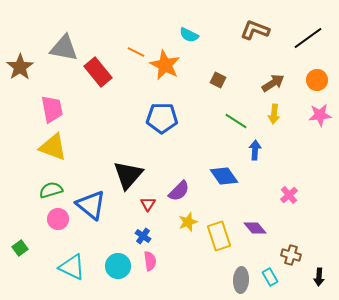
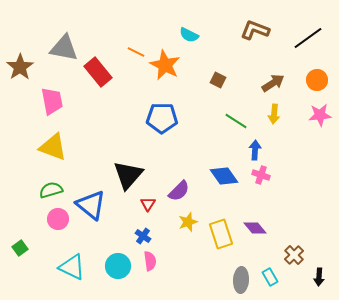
pink trapezoid: moved 8 px up
pink cross: moved 28 px left, 20 px up; rotated 30 degrees counterclockwise
yellow rectangle: moved 2 px right, 2 px up
brown cross: moved 3 px right; rotated 30 degrees clockwise
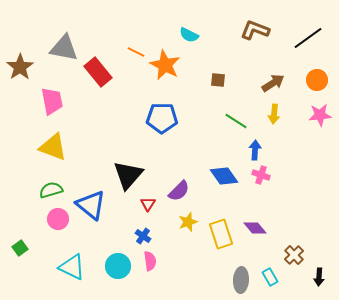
brown square: rotated 21 degrees counterclockwise
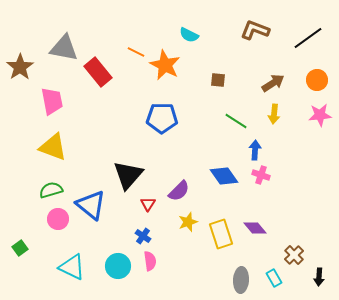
cyan rectangle: moved 4 px right, 1 px down
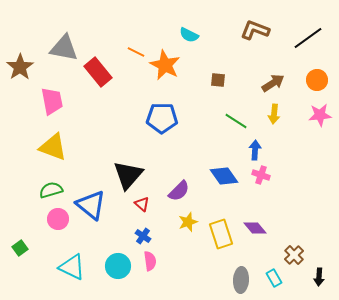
red triangle: moved 6 px left; rotated 21 degrees counterclockwise
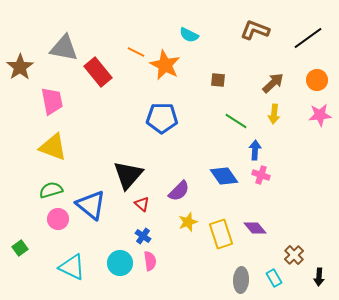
brown arrow: rotated 10 degrees counterclockwise
cyan circle: moved 2 px right, 3 px up
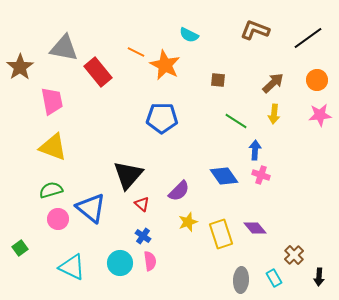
blue triangle: moved 3 px down
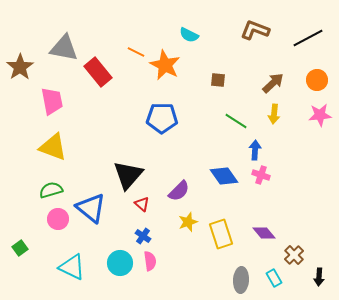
black line: rotated 8 degrees clockwise
purple diamond: moved 9 px right, 5 px down
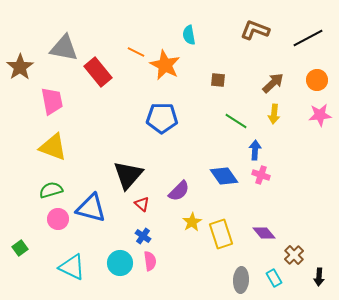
cyan semicircle: rotated 54 degrees clockwise
blue triangle: rotated 24 degrees counterclockwise
yellow star: moved 4 px right; rotated 12 degrees counterclockwise
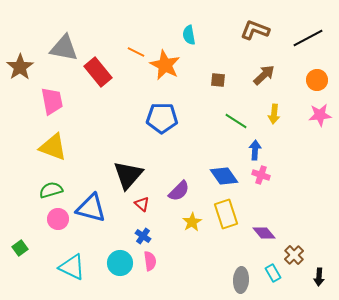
brown arrow: moved 9 px left, 8 px up
yellow rectangle: moved 5 px right, 20 px up
cyan rectangle: moved 1 px left, 5 px up
